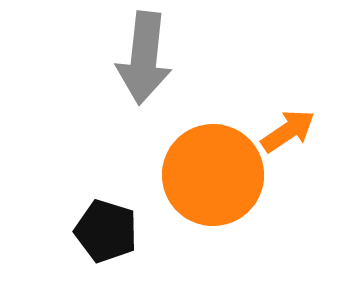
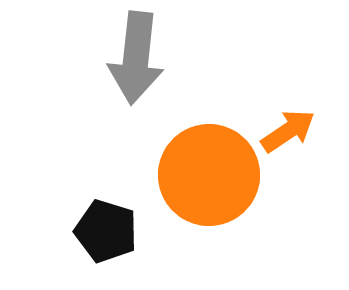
gray arrow: moved 8 px left
orange circle: moved 4 px left
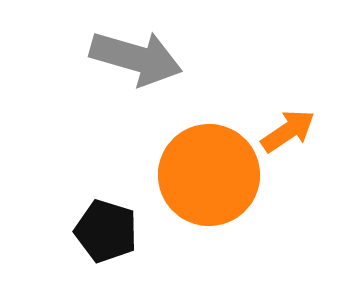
gray arrow: rotated 80 degrees counterclockwise
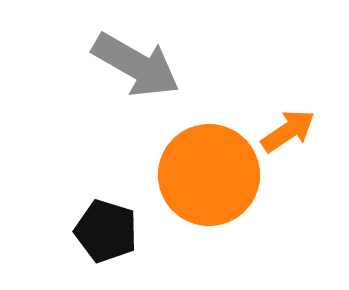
gray arrow: moved 7 px down; rotated 14 degrees clockwise
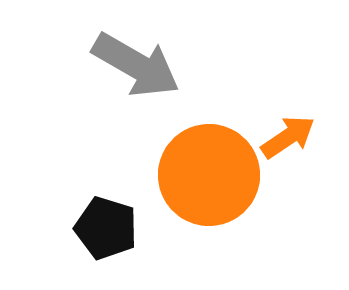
orange arrow: moved 6 px down
black pentagon: moved 3 px up
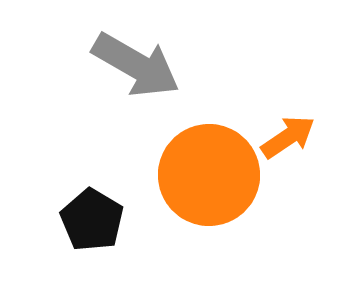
black pentagon: moved 14 px left, 8 px up; rotated 14 degrees clockwise
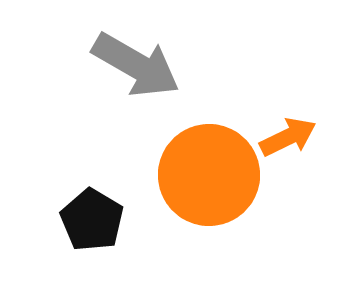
orange arrow: rotated 8 degrees clockwise
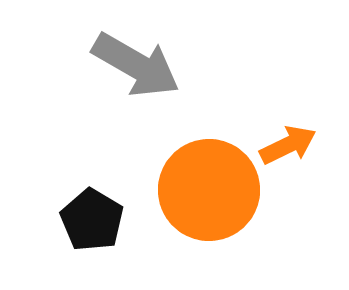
orange arrow: moved 8 px down
orange circle: moved 15 px down
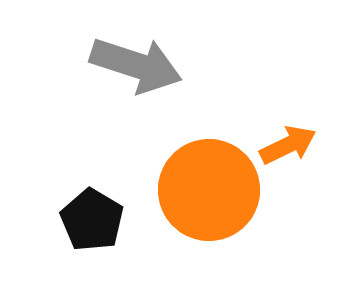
gray arrow: rotated 12 degrees counterclockwise
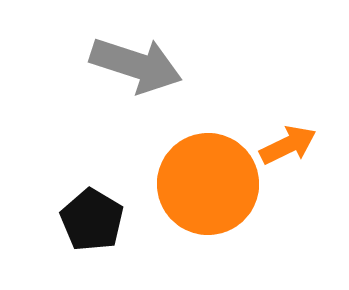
orange circle: moved 1 px left, 6 px up
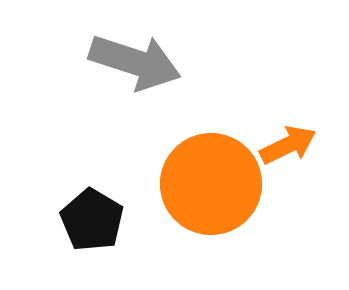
gray arrow: moved 1 px left, 3 px up
orange circle: moved 3 px right
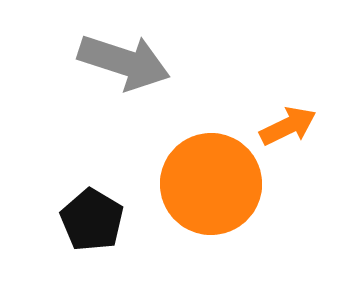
gray arrow: moved 11 px left
orange arrow: moved 19 px up
